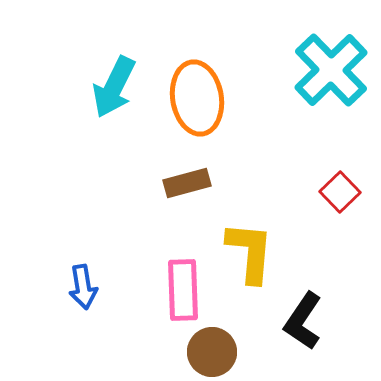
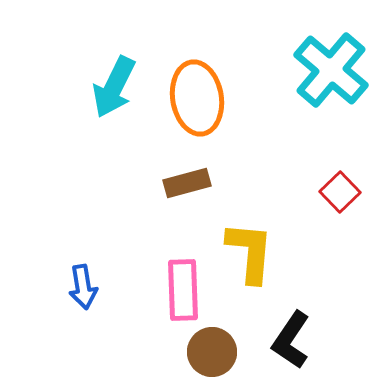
cyan cross: rotated 6 degrees counterclockwise
black L-shape: moved 12 px left, 19 px down
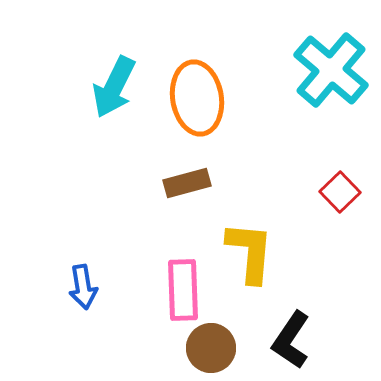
brown circle: moved 1 px left, 4 px up
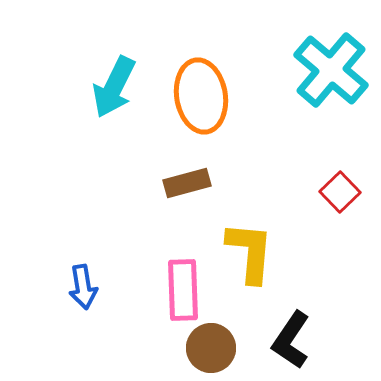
orange ellipse: moved 4 px right, 2 px up
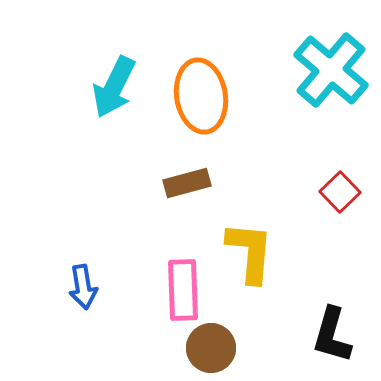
black L-shape: moved 41 px right, 5 px up; rotated 18 degrees counterclockwise
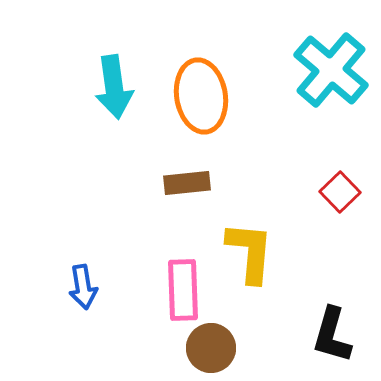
cyan arrow: rotated 34 degrees counterclockwise
brown rectangle: rotated 9 degrees clockwise
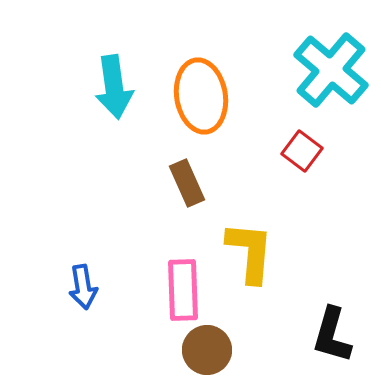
brown rectangle: rotated 72 degrees clockwise
red square: moved 38 px left, 41 px up; rotated 9 degrees counterclockwise
brown circle: moved 4 px left, 2 px down
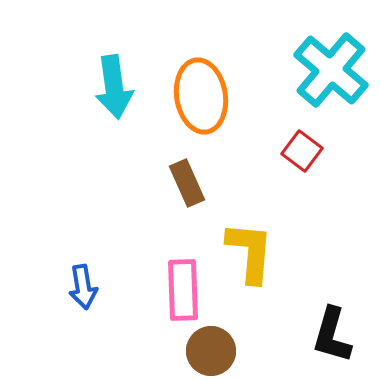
brown circle: moved 4 px right, 1 px down
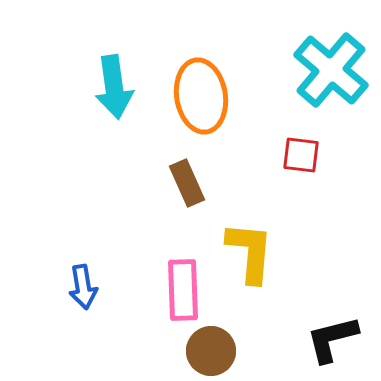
red square: moved 1 px left, 4 px down; rotated 30 degrees counterclockwise
black L-shape: moved 4 px down; rotated 60 degrees clockwise
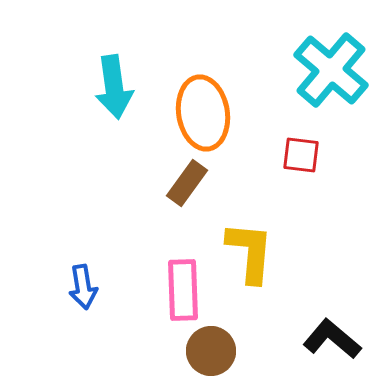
orange ellipse: moved 2 px right, 17 px down
brown rectangle: rotated 60 degrees clockwise
black L-shape: rotated 54 degrees clockwise
